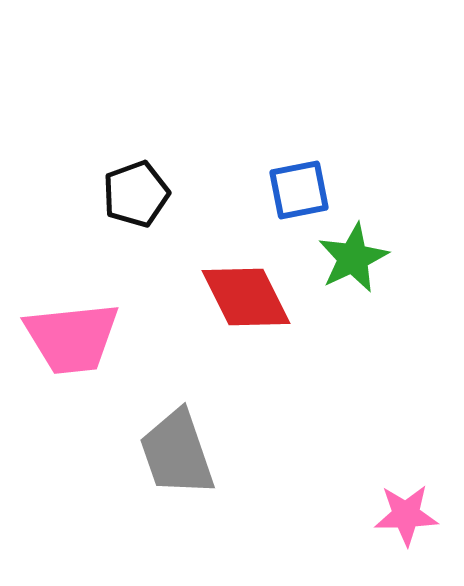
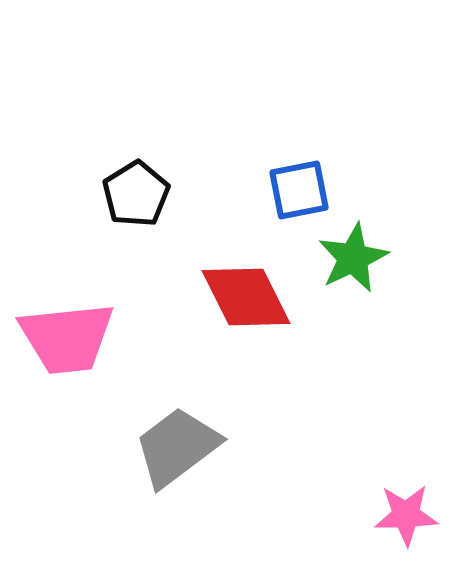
black pentagon: rotated 12 degrees counterclockwise
pink trapezoid: moved 5 px left
gray trapezoid: moved 6 px up; rotated 72 degrees clockwise
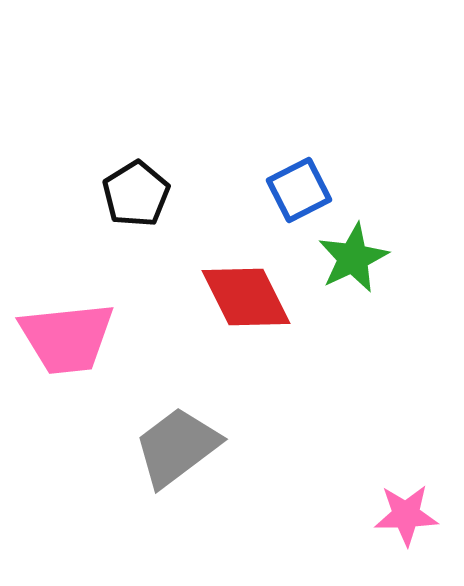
blue square: rotated 16 degrees counterclockwise
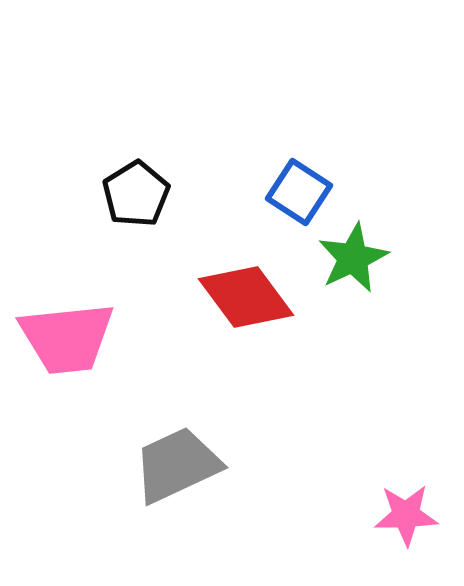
blue square: moved 2 px down; rotated 30 degrees counterclockwise
red diamond: rotated 10 degrees counterclockwise
gray trapezoid: moved 18 px down; rotated 12 degrees clockwise
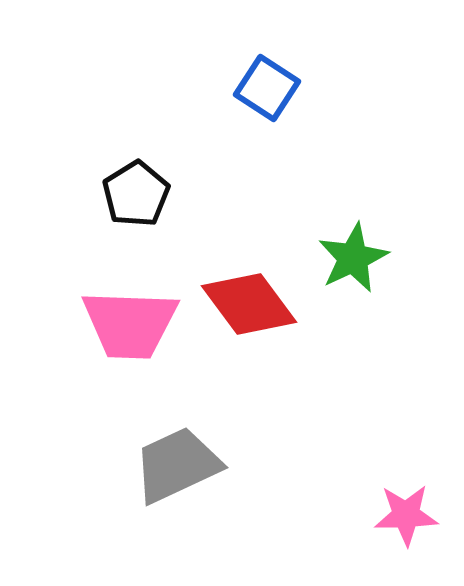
blue square: moved 32 px left, 104 px up
red diamond: moved 3 px right, 7 px down
pink trapezoid: moved 63 px right, 14 px up; rotated 8 degrees clockwise
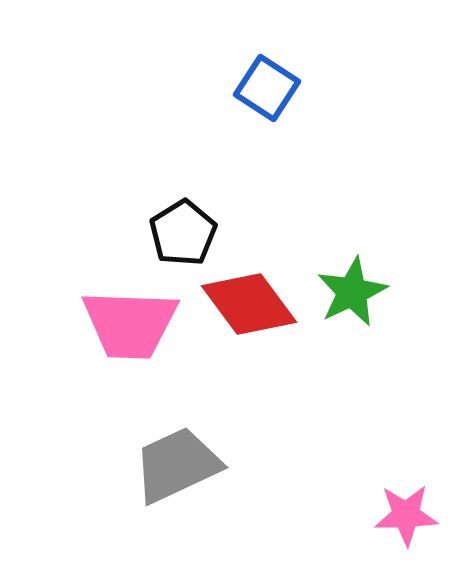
black pentagon: moved 47 px right, 39 px down
green star: moved 1 px left, 34 px down
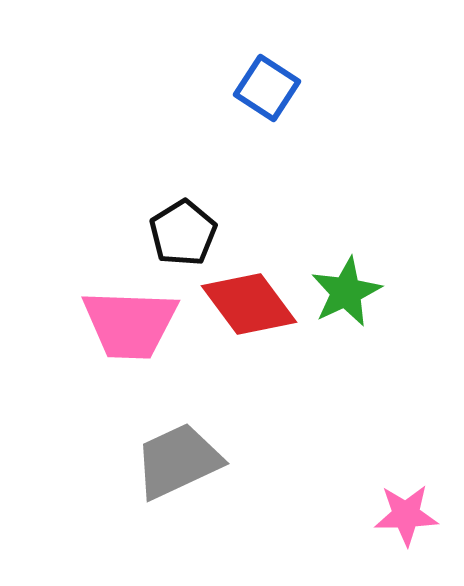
green star: moved 6 px left
gray trapezoid: moved 1 px right, 4 px up
